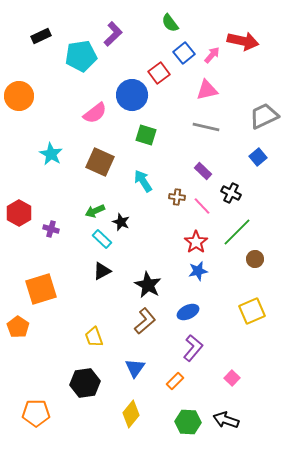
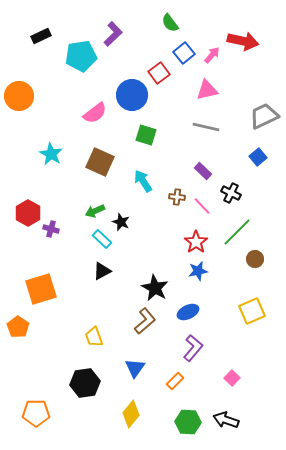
red hexagon at (19, 213): moved 9 px right
black star at (148, 285): moved 7 px right, 3 px down
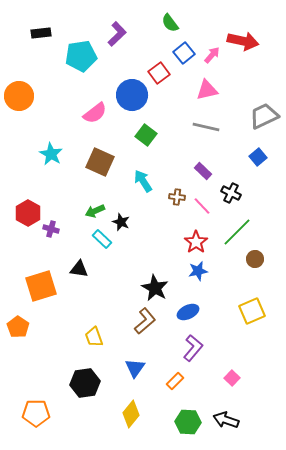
purple L-shape at (113, 34): moved 4 px right
black rectangle at (41, 36): moved 3 px up; rotated 18 degrees clockwise
green square at (146, 135): rotated 20 degrees clockwise
black triangle at (102, 271): moved 23 px left, 2 px up; rotated 36 degrees clockwise
orange square at (41, 289): moved 3 px up
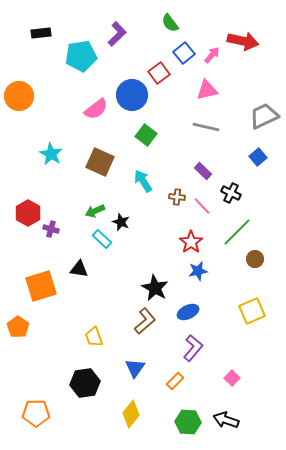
pink semicircle at (95, 113): moved 1 px right, 4 px up
red star at (196, 242): moved 5 px left
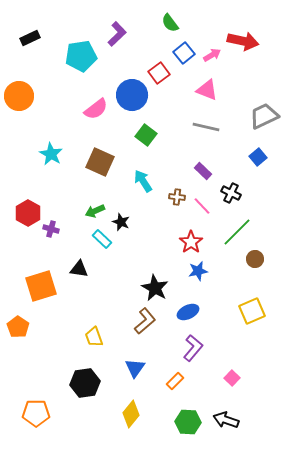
black rectangle at (41, 33): moved 11 px left, 5 px down; rotated 18 degrees counterclockwise
pink arrow at (212, 55): rotated 18 degrees clockwise
pink triangle at (207, 90): rotated 35 degrees clockwise
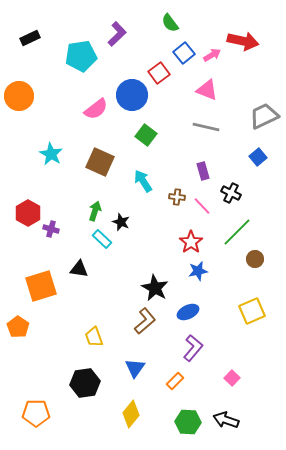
purple rectangle at (203, 171): rotated 30 degrees clockwise
green arrow at (95, 211): rotated 132 degrees clockwise
